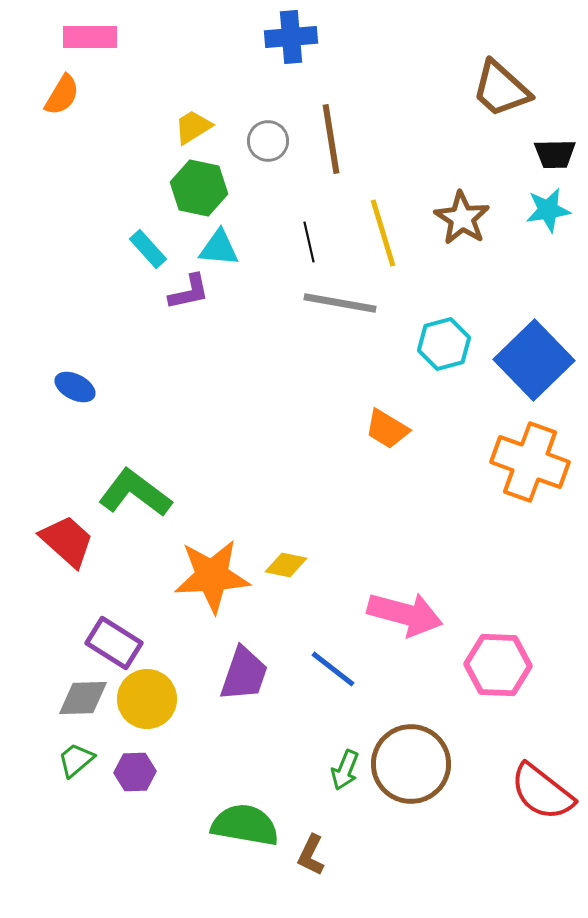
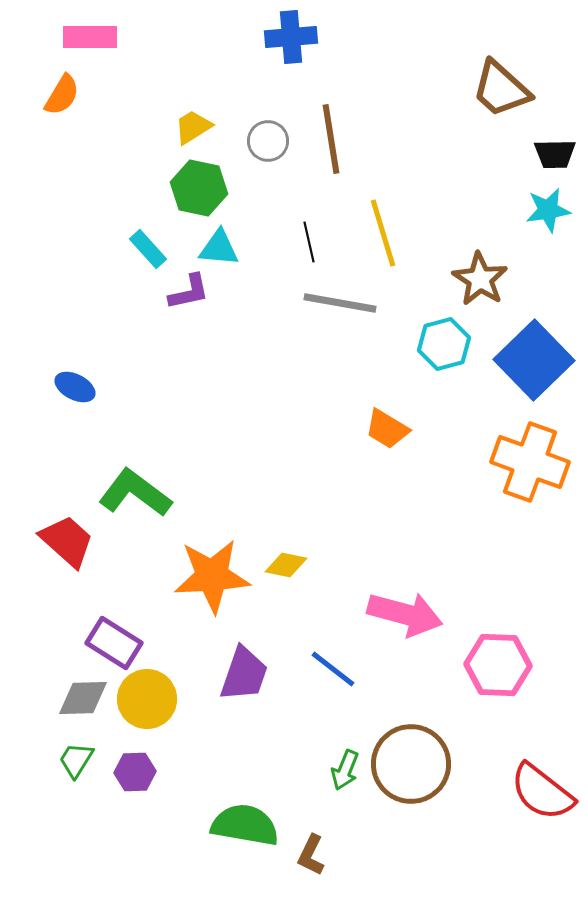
brown star: moved 18 px right, 61 px down
green trapezoid: rotated 18 degrees counterclockwise
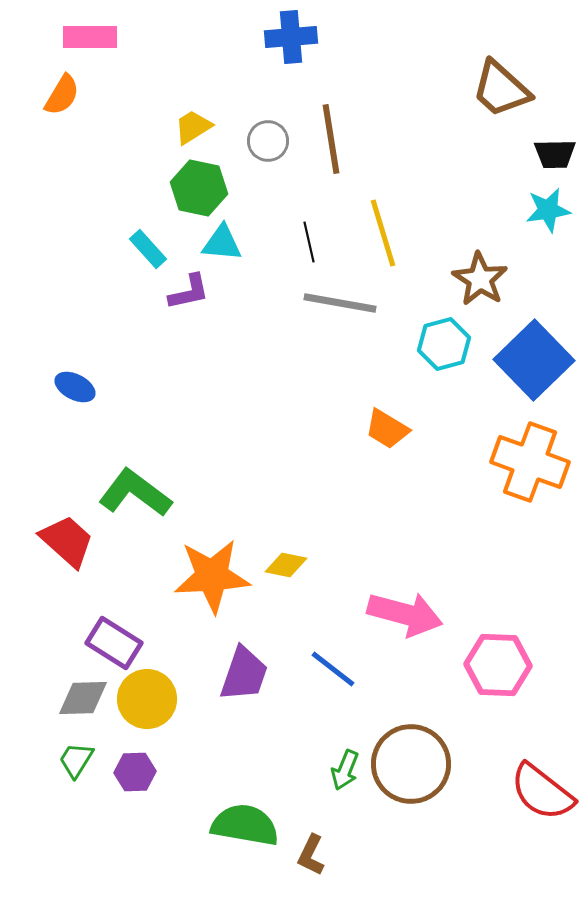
cyan triangle: moved 3 px right, 5 px up
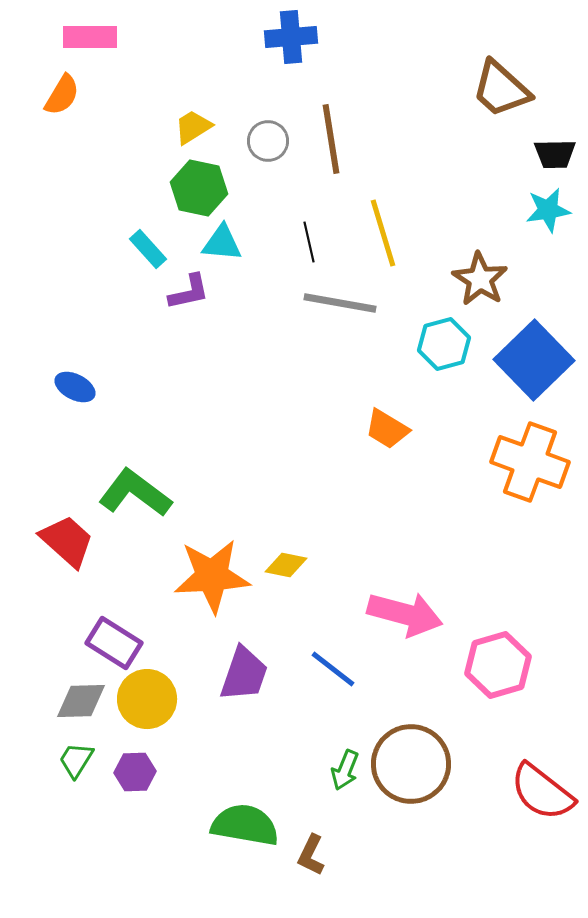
pink hexagon: rotated 18 degrees counterclockwise
gray diamond: moved 2 px left, 3 px down
